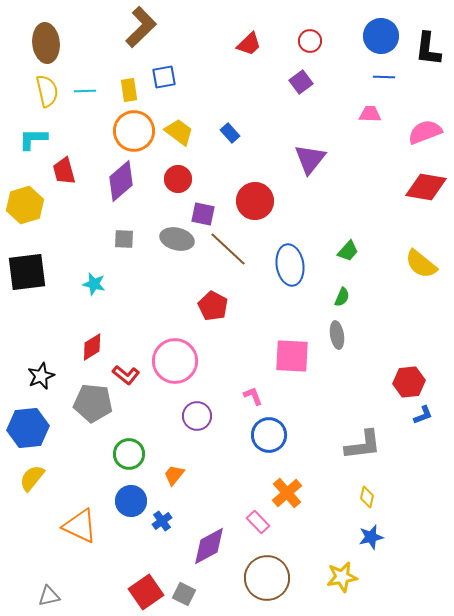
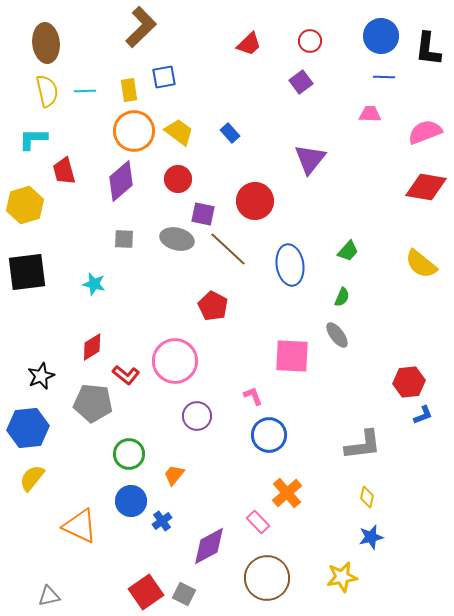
gray ellipse at (337, 335): rotated 28 degrees counterclockwise
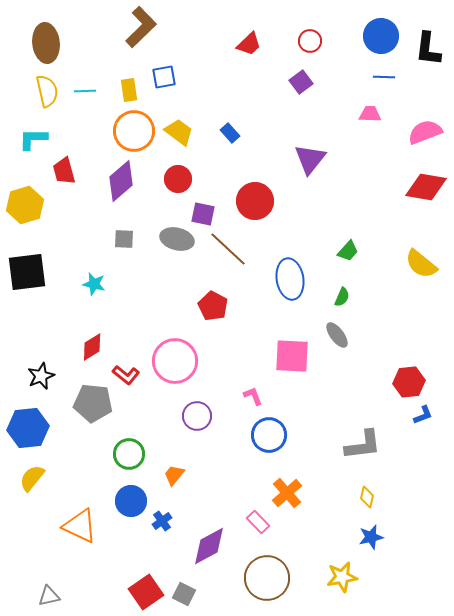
blue ellipse at (290, 265): moved 14 px down
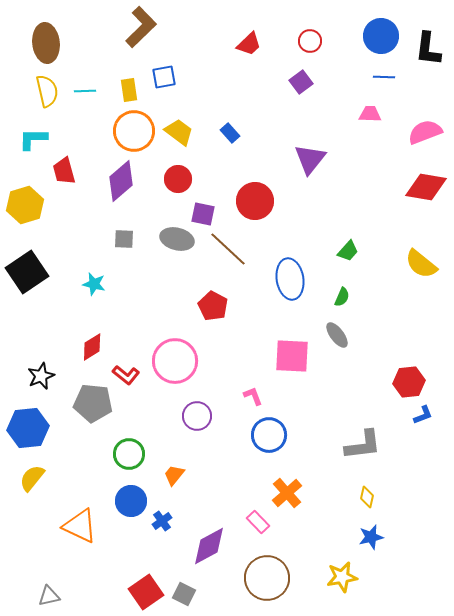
black square at (27, 272): rotated 27 degrees counterclockwise
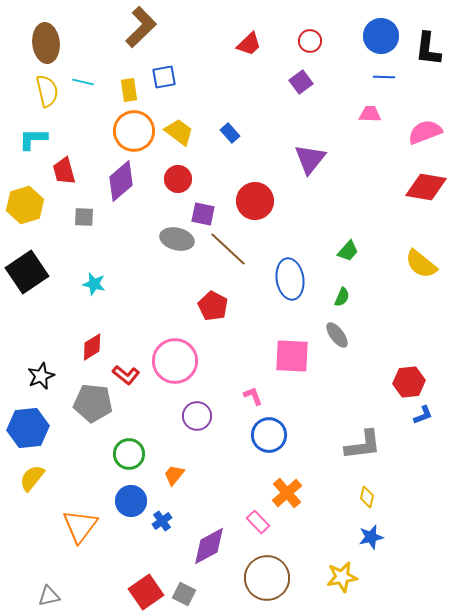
cyan line at (85, 91): moved 2 px left, 9 px up; rotated 15 degrees clockwise
gray square at (124, 239): moved 40 px left, 22 px up
orange triangle at (80, 526): rotated 42 degrees clockwise
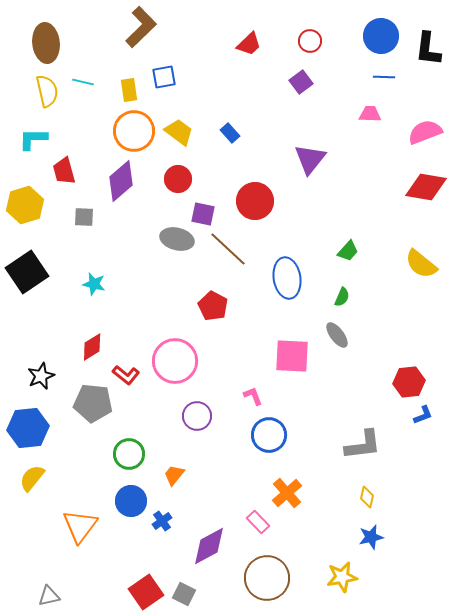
blue ellipse at (290, 279): moved 3 px left, 1 px up
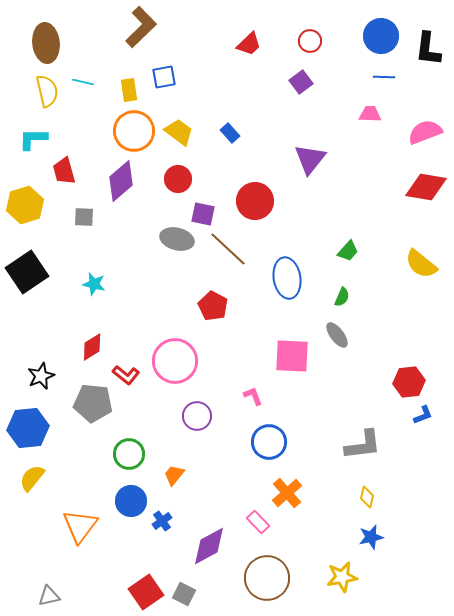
blue circle at (269, 435): moved 7 px down
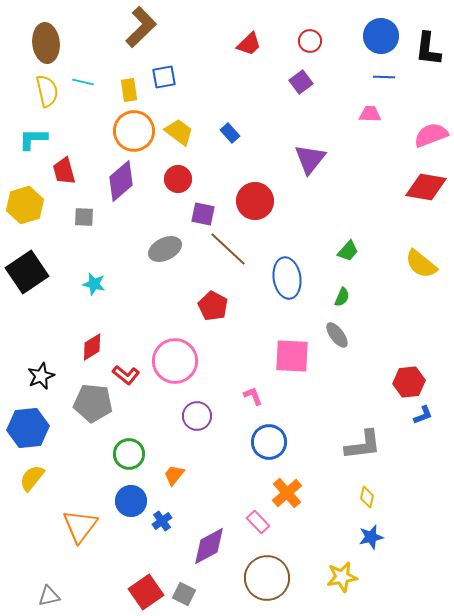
pink semicircle at (425, 132): moved 6 px right, 3 px down
gray ellipse at (177, 239): moved 12 px left, 10 px down; rotated 40 degrees counterclockwise
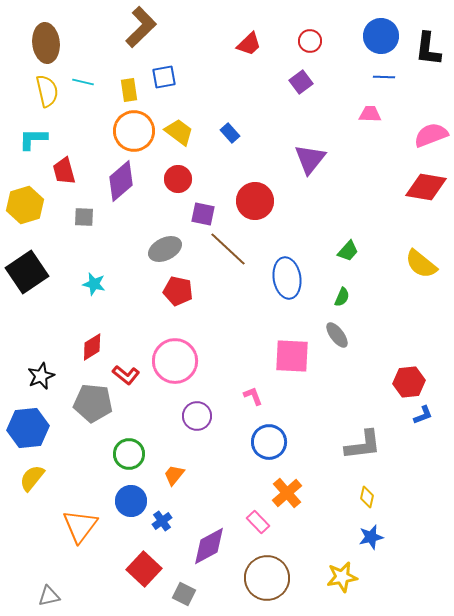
red pentagon at (213, 306): moved 35 px left, 15 px up; rotated 16 degrees counterclockwise
red square at (146, 592): moved 2 px left, 23 px up; rotated 12 degrees counterclockwise
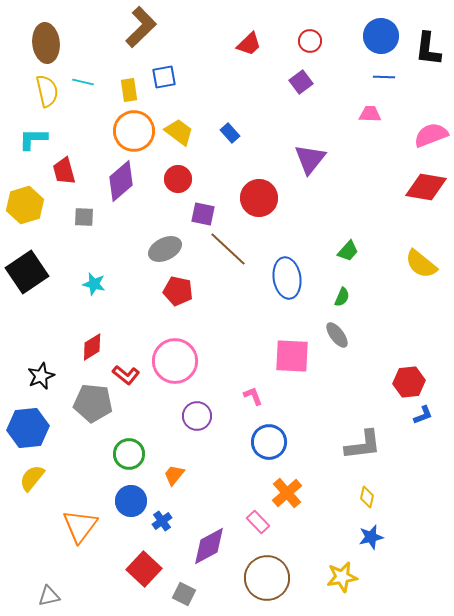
red circle at (255, 201): moved 4 px right, 3 px up
